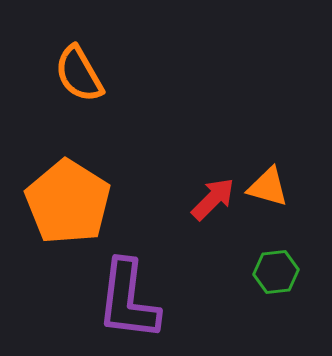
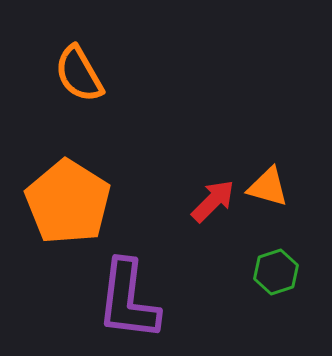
red arrow: moved 2 px down
green hexagon: rotated 12 degrees counterclockwise
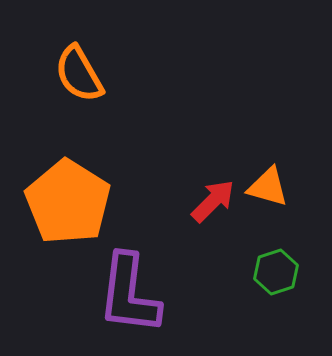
purple L-shape: moved 1 px right, 6 px up
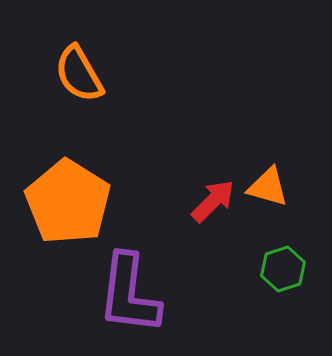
green hexagon: moved 7 px right, 3 px up
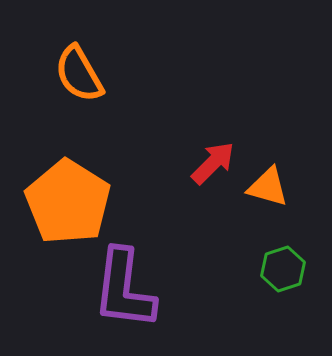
red arrow: moved 38 px up
purple L-shape: moved 5 px left, 5 px up
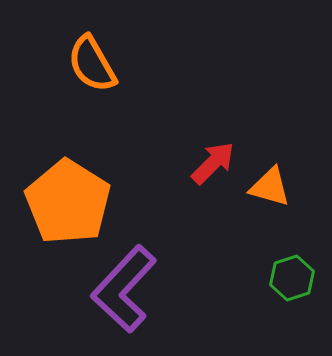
orange semicircle: moved 13 px right, 10 px up
orange triangle: moved 2 px right
green hexagon: moved 9 px right, 9 px down
purple L-shape: rotated 36 degrees clockwise
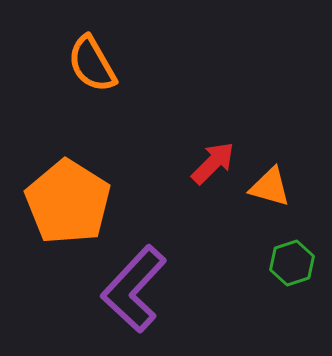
green hexagon: moved 15 px up
purple L-shape: moved 10 px right
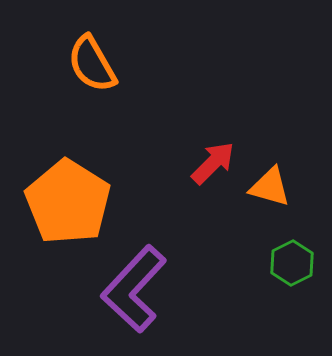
green hexagon: rotated 9 degrees counterclockwise
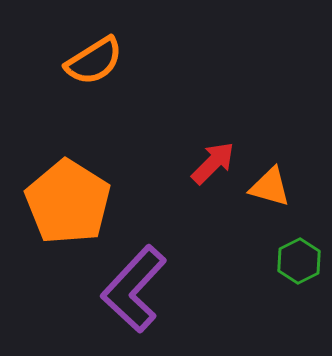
orange semicircle: moved 2 px right, 3 px up; rotated 92 degrees counterclockwise
green hexagon: moved 7 px right, 2 px up
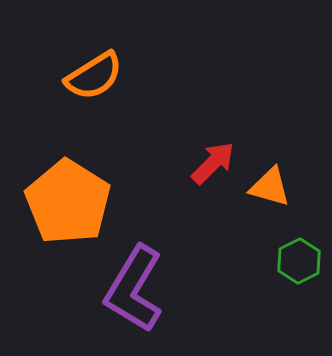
orange semicircle: moved 15 px down
purple L-shape: rotated 12 degrees counterclockwise
